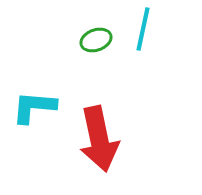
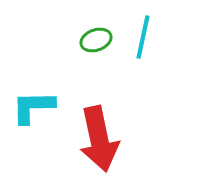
cyan line: moved 8 px down
cyan L-shape: moved 1 px left; rotated 6 degrees counterclockwise
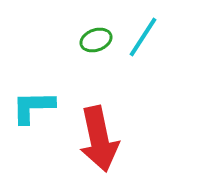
cyan line: rotated 21 degrees clockwise
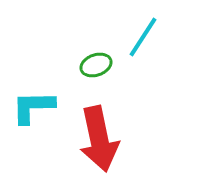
green ellipse: moved 25 px down
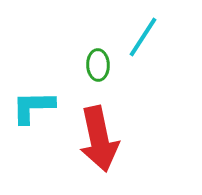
green ellipse: moved 2 px right; rotated 72 degrees counterclockwise
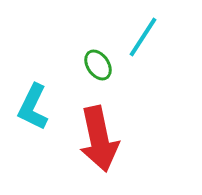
green ellipse: rotated 32 degrees counterclockwise
cyan L-shape: rotated 63 degrees counterclockwise
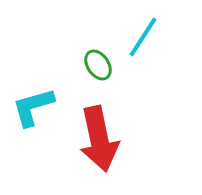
cyan L-shape: rotated 48 degrees clockwise
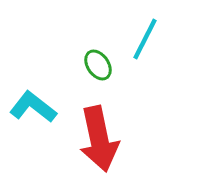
cyan line: moved 2 px right, 2 px down; rotated 6 degrees counterclockwise
cyan L-shape: rotated 54 degrees clockwise
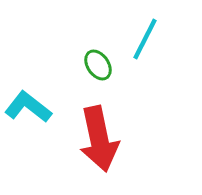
cyan L-shape: moved 5 px left
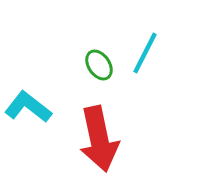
cyan line: moved 14 px down
green ellipse: moved 1 px right
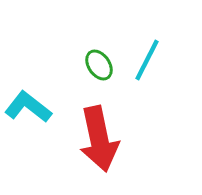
cyan line: moved 2 px right, 7 px down
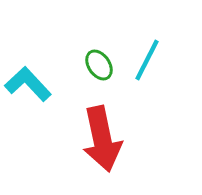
cyan L-shape: moved 23 px up; rotated 9 degrees clockwise
red arrow: moved 3 px right
